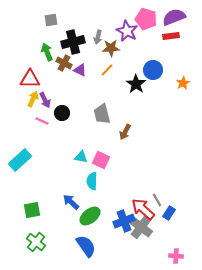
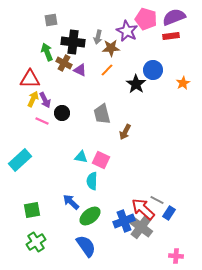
black cross: rotated 20 degrees clockwise
gray line: rotated 32 degrees counterclockwise
green cross: rotated 18 degrees clockwise
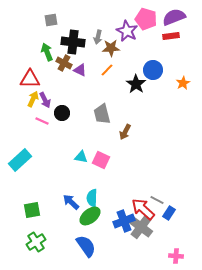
cyan semicircle: moved 17 px down
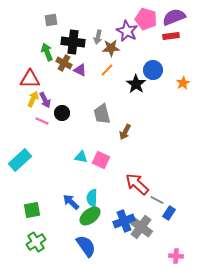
red arrow: moved 6 px left, 25 px up
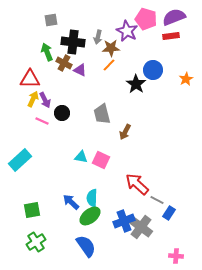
orange line: moved 2 px right, 5 px up
orange star: moved 3 px right, 4 px up
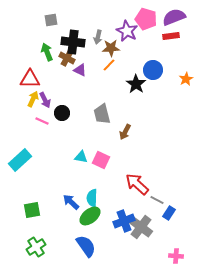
brown cross: moved 3 px right, 5 px up
green cross: moved 5 px down
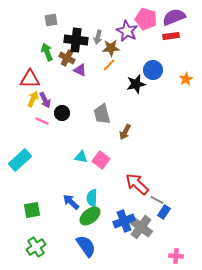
black cross: moved 3 px right, 2 px up
black star: rotated 24 degrees clockwise
pink square: rotated 12 degrees clockwise
blue rectangle: moved 5 px left, 1 px up
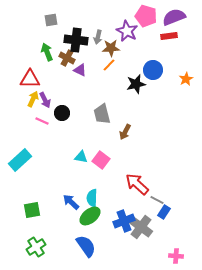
pink pentagon: moved 3 px up
red rectangle: moved 2 px left
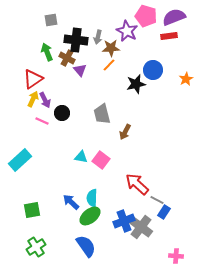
purple triangle: rotated 24 degrees clockwise
red triangle: moved 3 px right; rotated 35 degrees counterclockwise
